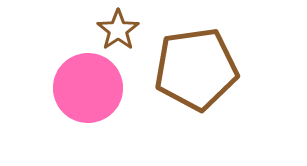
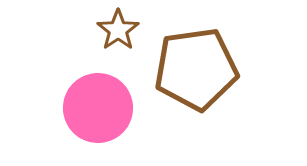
pink circle: moved 10 px right, 20 px down
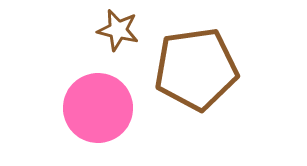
brown star: rotated 24 degrees counterclockwise
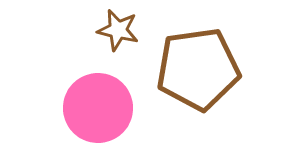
brown pentagon: moved 2 px right
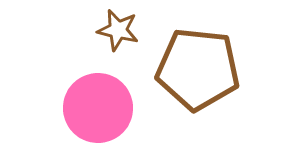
brown pentagon: rotated 14 degrees clockwise
